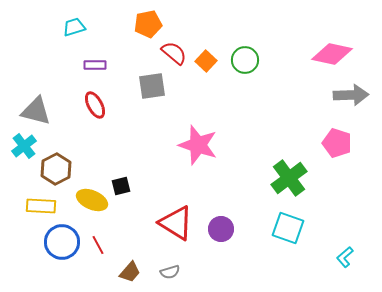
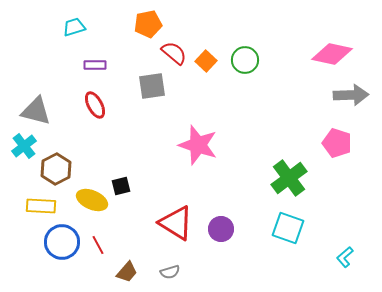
brown trapezoid: moved 3 px left
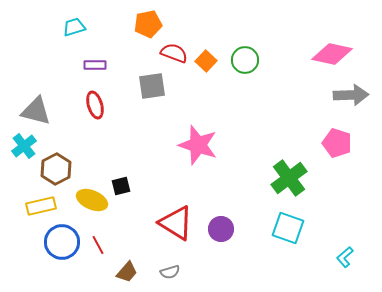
red semicircle: rotated 20 degrees counterclockwise
red ellipse: rotated 12 degrees clockwise
yellow rectangle: rotated 16 degrees counterclockwise
